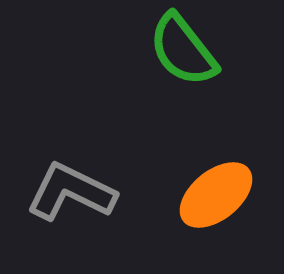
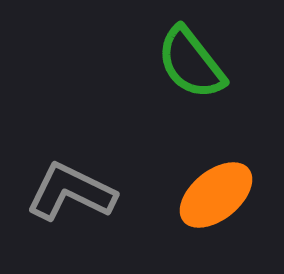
green semicircle: moved 8 px right, 13 px down
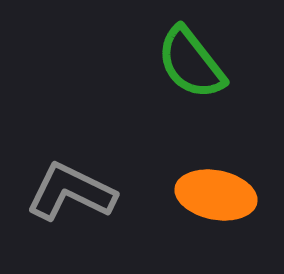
orange ellipse: rotated 50 degrees clockwise
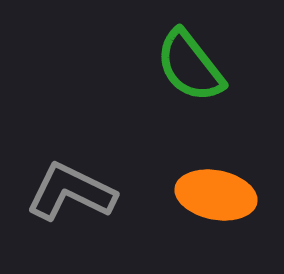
green semicircle: moved 1 px left, 3 px down
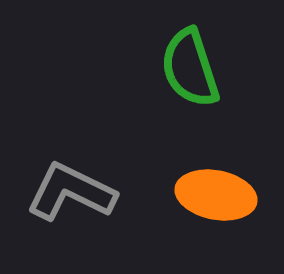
green semicircle: moved 2 px down; rotated 20 degrees clockwise
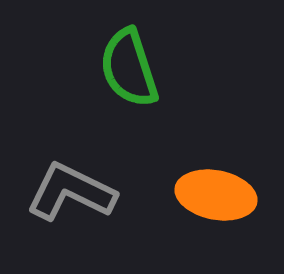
green semicircle: moved 61 px left
